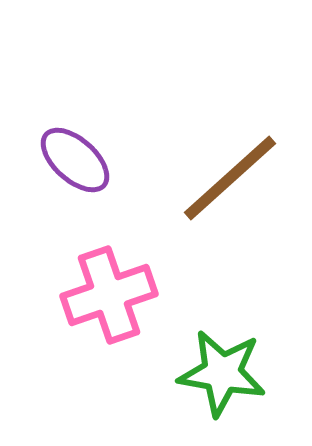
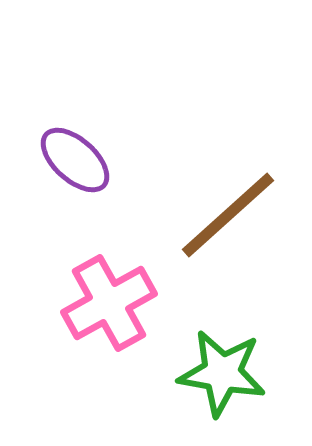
brown line: moved 2 px left, 37 px down
pink cross: moved 8 px down; rotated 10 degrees counterclockwise
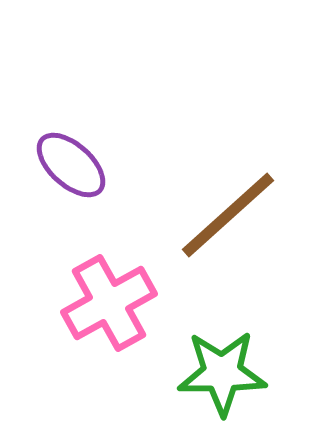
purple ellipse: moved 4 px left, 5 px down
green star: rotated 10 degrees counterclockwise
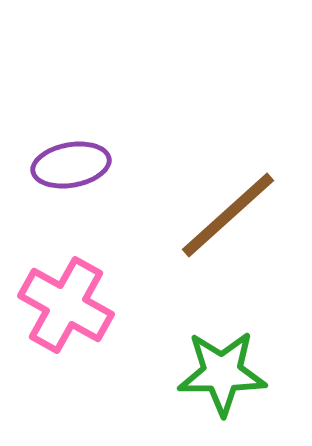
purple ellipse: rotated 52 degrees counterclockwise
pink cross: moved 43 px left, 2 px down; rotated 32 degrees counterclockwise
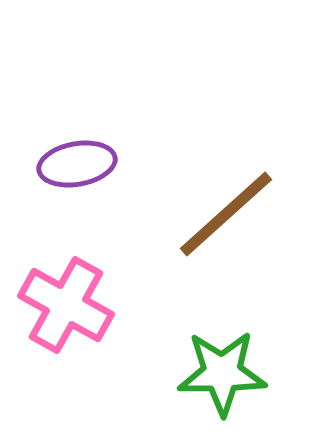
purple ellipse: moved 6 px right, 1 px up
brown line: moved 2 px left, 1 px up
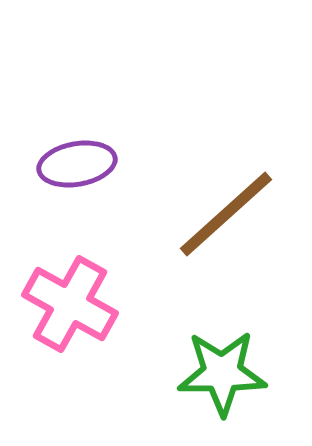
pink cross: moved 4 px right, 1 px up
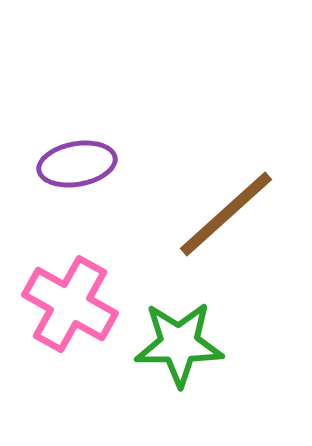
green star: moved 43 px left, 29 px up
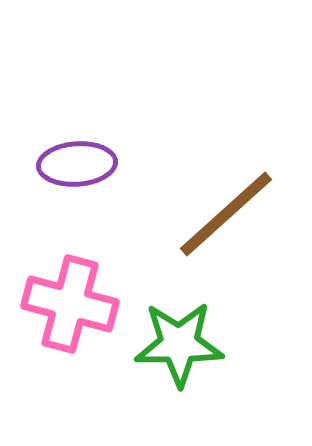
purple ellipse: rotated 6 degrees clockwise
pink cross: rotated 14 degrees counterclockwise
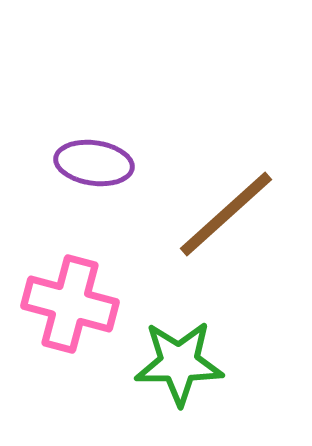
purple ellipse: moved 17 px right, 1 px up; rotated 12 degrees clockwise
green star: moved 19 px down
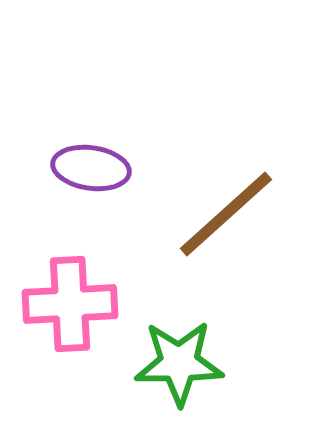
purple ellipse: moved 3 px left, 5 px down
pink cross: rotated 18 degrees counterclockwise
